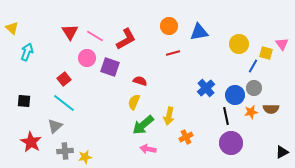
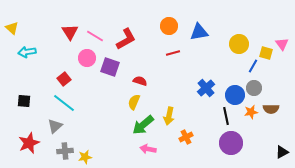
cyan arrow: rotated 120 degrees counterclockwise
red star: moved 2 px left, 1 px down; rotated 20 degrees clockwise
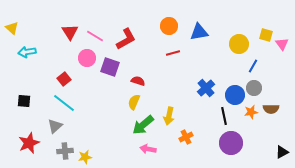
yellow square: moved 18 px up
red semicircle: moved 2 px left
black line: moved 2 px left
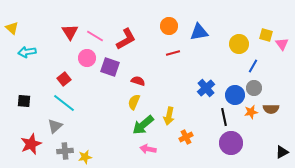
black line: moved 1 px down
red star: moved 2 px right, 1 px down
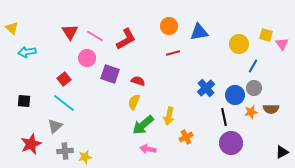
purple square: moved 7 px down
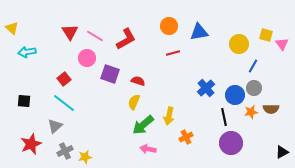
gray cross: rotated 21 degrees counterclockwise
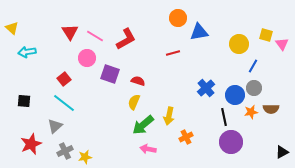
orange circle: moved 9 px right, 8 px up
purple circle: moved 1 px up
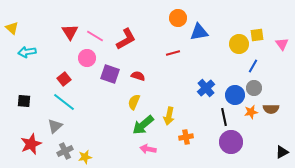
yellow square: moved 9 px left; rotated 24 degrees counterclockwise
red semicircle: moved 5 px up
cyan line: moved 1 px up
orange cross: rotated 16 degrees clockwise
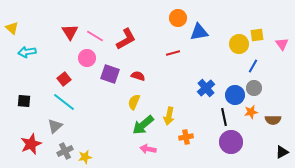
brown semicircle: moved 2 px right, 11 px down
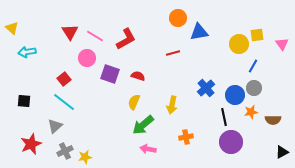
yellow arrow: moved 3 px right, 11 px up
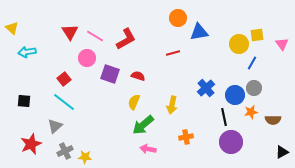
blue line: moved 1 px left, 3 px up
yellow star: rotated 16 degrees clockwise
